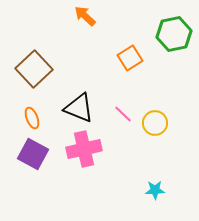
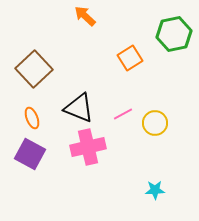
pink line: rotated 72 degrees counterclockwise
pink cross: moved 4 px right, 2 px up
purple square: moved 3 px left
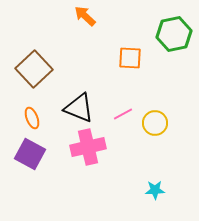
orange square: rotated 35 degrees clockwise
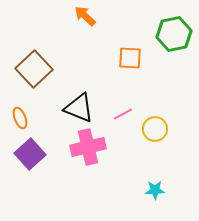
orange ellipse: moved 12 px left
yellow circle: moved 6 px down
purple square: rotated 20 degrees clockwise
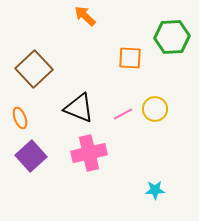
green hexagon: moved 2 px left, 3 px down; rotated 8 degrees clockwise
yellow circle: moved 20 px up
pink cross: moved 1 px right, 6 px down
purple square: moved 1 px right, 2 px down
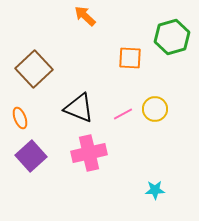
green hexagon: rotated 12 degrees counterclockwise
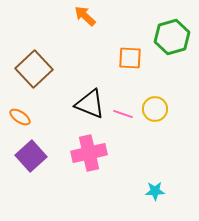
black triangle: moved 11 px right, 4 px up
pink line: rotated 48 degrees clockwise
orange ellipse: moved 1 px up; rotated 35 degrees counterclockwise
cyan star: moved 1 px down
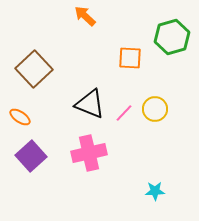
pink line: moved 1 px right, 1 px up; rotated 66 degrees counterclockwise
